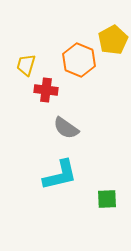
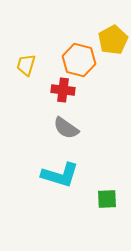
orange hexagon: rotated 8 degrees counterclockwise
red cross: moved 17 px right
cyan L-shape: rotated 30 degrees clockwise
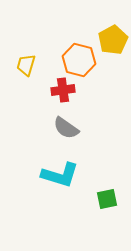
red cross: rotated 15 degrees counterclockwise
green square: rotated 10 degrees counterclockwise
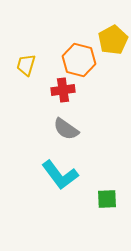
gray semicircle: moved 1 px down
cyan L-shape: rotated 36 degrees clockwise
green square: rotated 10 degrees clockwise
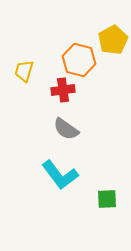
yellow trapezoid: moved 2 px left, 6 px down
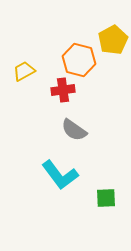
yellow trapezoid: rotated 45 degrees clockwise
gray semicircle: moved 8 px right, 1 px down
green square: moved 1 px left, 1 px up
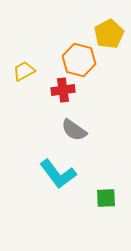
yellow pentagon: moved 4 px left, 6 px up
cyan L-shape: moved 2 px left, 1 px up
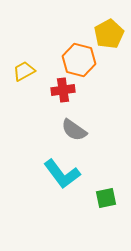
cyan L-shape: moved 4 px right
green square: rotated 10 degrees counterclockwise
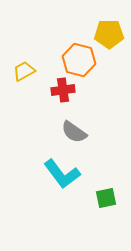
yellow pentagon: rotated 28 degrees clockwise
gray semicircle: moved 2 px down
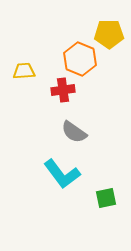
orange hexagon: moved 1 px right, 1 px up; rotated 8 degrees clockwise
yellow trapezoid: rotated 25 degrees clockwise
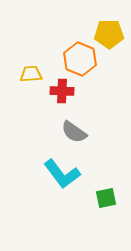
yellow trapezoid: moved 7 px right, 3 px down
red cross: moved 1 px left, 1 px down; rotated 10 degrees clockwise
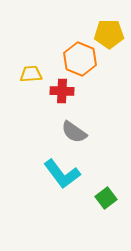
green square: rotated 25 degrees counterclockwise
